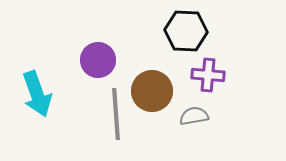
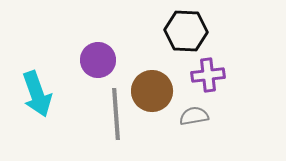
purple cross: rotated 12 degrees counterclockwise
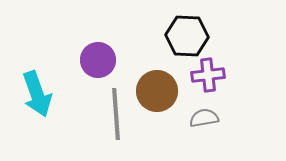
black hexagon: moved 1 px right, 5 px down
brown circle: moved 5 px right
gray semicircle: moved 10 px right, 2 px down
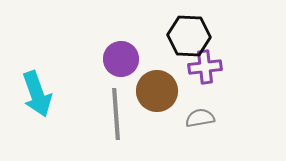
black hexagon: moved 2 px right
purple circle: moved 23 px right, 1 px up
purple cross: moved 3 px left, 8 px up
gray semicircle: moved 4 px left
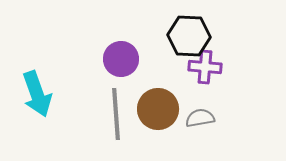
purple cross: rotated 12 degrees clockwise
brown circle: moved 1 px right, 18 px down
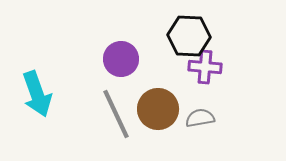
gray line: rotated 21 degrees counterclockwise
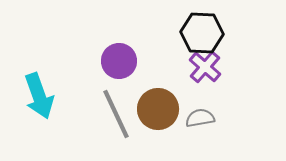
black hexagon: moved 13 px right, 3 px up
purple circle: moved 2 px left, 2 px down
purple cross: rotated 36 degrees clockwise
cyan arrow: moved 2 px right, 2 px down
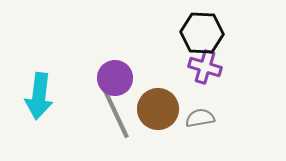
purple circle: moved 4 px left, 17 px down
purple cross: rotated 24 degrees counterclockwise
cyan arrow: rotated 27 degrees clockwise
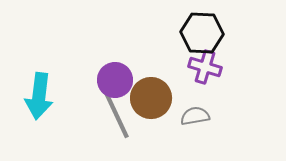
purple circle: moved 2 px down
brown circle: moved 7 px left, 11 px up
gray semicircle: moved 5 px left, 2 px up
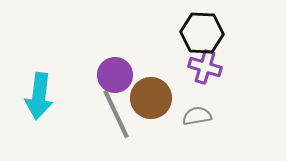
purple circle: moved 5 px up
gray semicircle: moved 2 px right
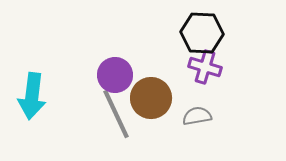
cyan arrow: moved 7 px left
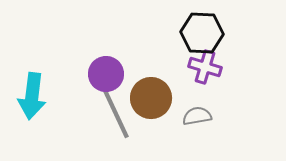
purple circle: moved 9 px left, 1 px up
